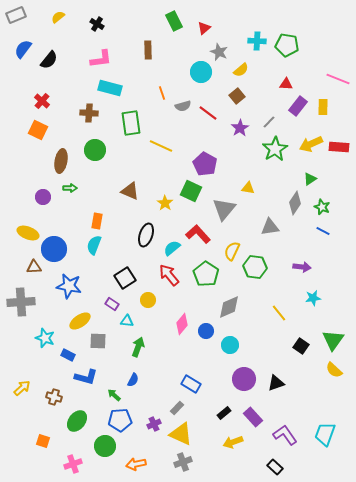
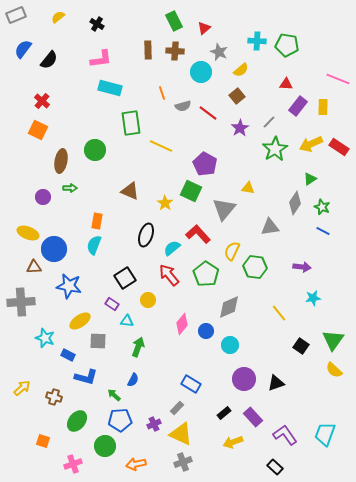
brown cross at (89, 113): moved 86 px right, 62 px up
red rectangle at (339, 147): rotated 30 degrees clockwise
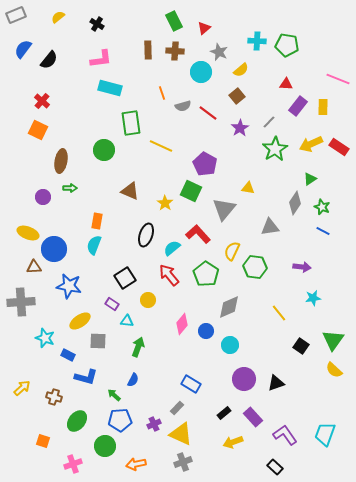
green circle at (95, 150): moved 9 px right
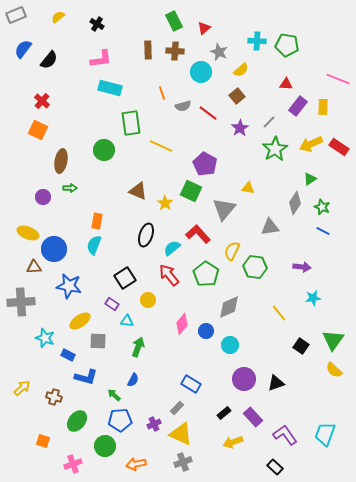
brown triangle at (130, 191): moved 8 px right
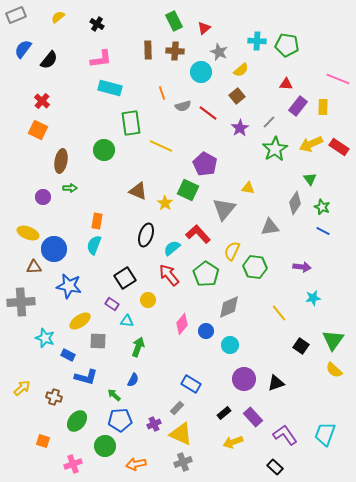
green triangle at (310, 179): rotated 32 degrees counterclockwise
green square at (191, 191): moved 3 px left, 1 px up
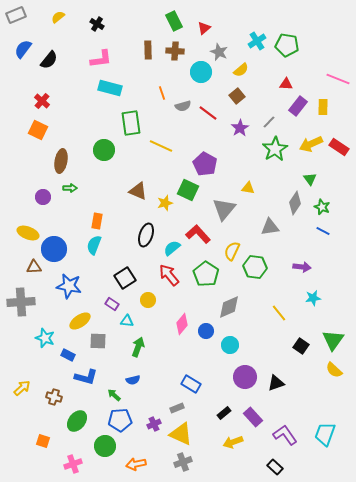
cyan cross at (257, 41): rotated 36 degrees counterclockwise
yellow star at (165, 203): rotated 21 degrees clockwise
purple circle at (244, 379): moved 1 px right, 2 px up
blue semicircle at (133, 380): rotated 48 degrees clockwise
gray rectangle at (177, 408): rotated 24 degrees clockwise
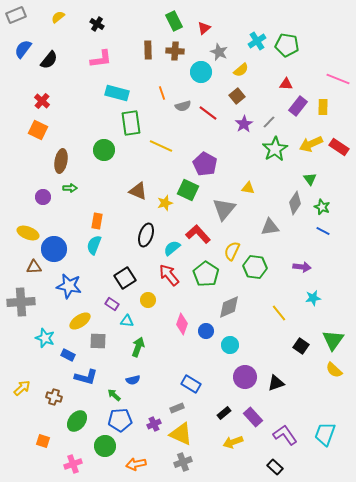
cyan rectangle at (110, 88): moved 7 px right, 5 px down
purple star at (240, 128): moved 4 px right, 4 px up
pink diamond at (182, 324): rotated 20 degrees counterclockwise
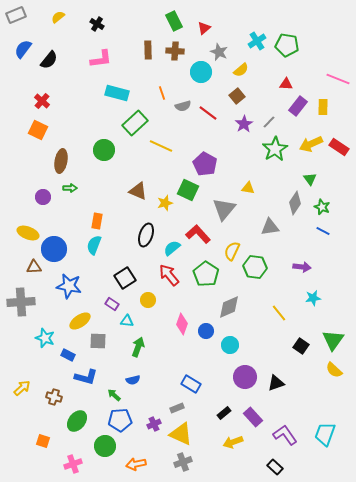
green rectangle at (131, 123): moved 4 px right; rotated 55 degrees clockwise
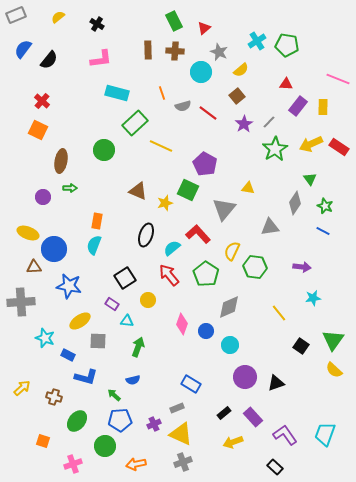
green star at (322, 207): moved 3 px right, 1 px up
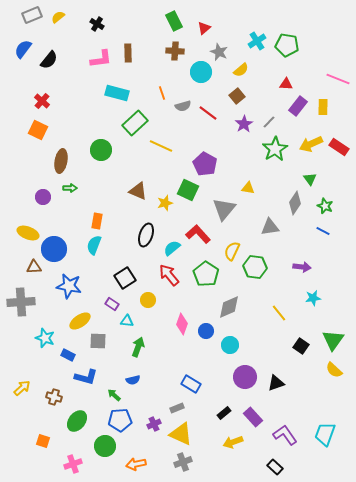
gray rectangle at (16, 15): moved 16 px right
brown rectangle at (148, 50): moved 20 px left, 3 px down
green circle at (104, 150): moved 3 px left
